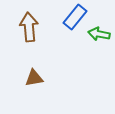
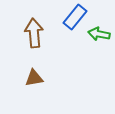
brown arrow: moved 5 px right, 6 px down
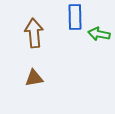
blue rectangle: rotated 40 degrees counterclockwise
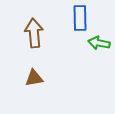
blue rectangle: moved 5 px right, 1 px down
green arrow: moved 9 px down
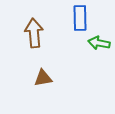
brown triangle: moved 9 px right
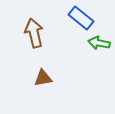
blue rectangle: moved 1 px right; rotated 50 degrees counterclockwise
brown arrow: rotated 8 degrees counterclockwise
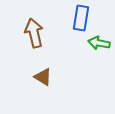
blue rectangle: rotated 60 degrees clockwise
brown triangle: moved 1 px up; rotated 42 degrees clockwise
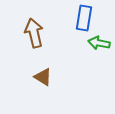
blue rectangle: moved 3 px right
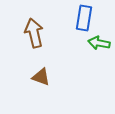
brown triangle: moved 2 px left; rotated 12 degrees counterclockwise
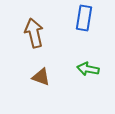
green arrow: moved 11 px left, 26 px down
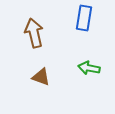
green arrow: moved 1 px right, 1 px up
